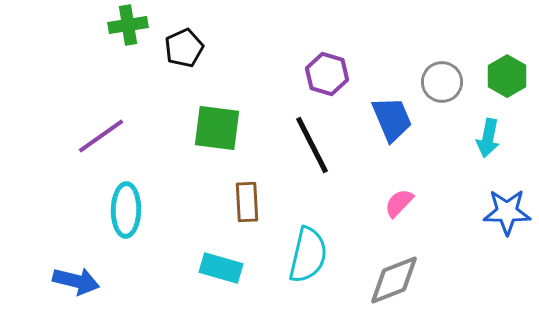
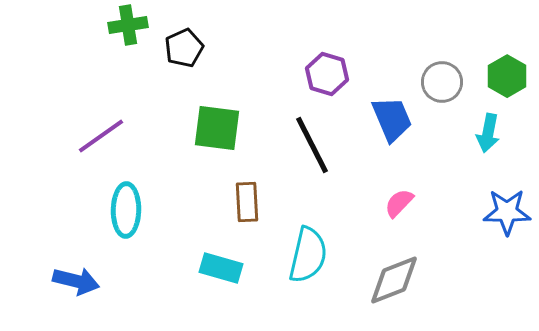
cyan arrow: moved 5 px up
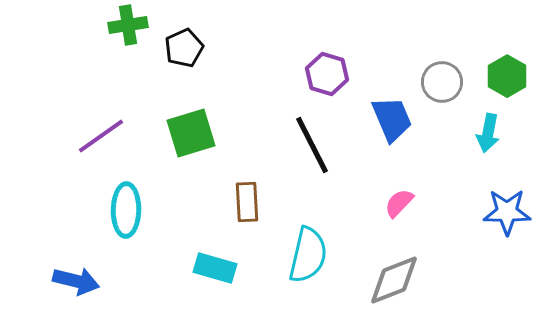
green square: moved 26 px left, 5 px down; rotated 24 degrees counterclockwise
cyan rectangle: moved 6 px left
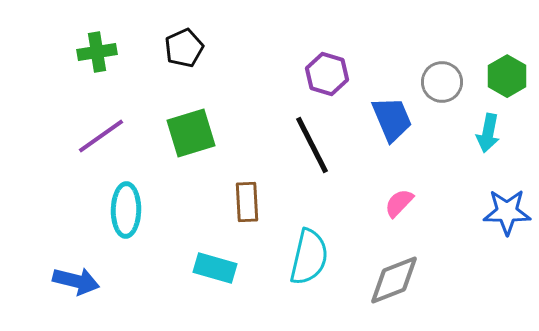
green cross: moved 31 px left, 27 px down
cyan semicircle: moved 1 px right, 2 px down
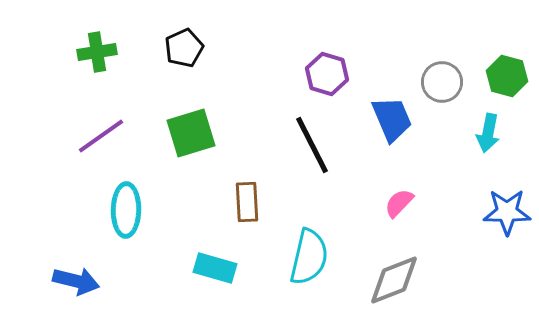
green hexagon: rotated 15 degrees counterclockwise
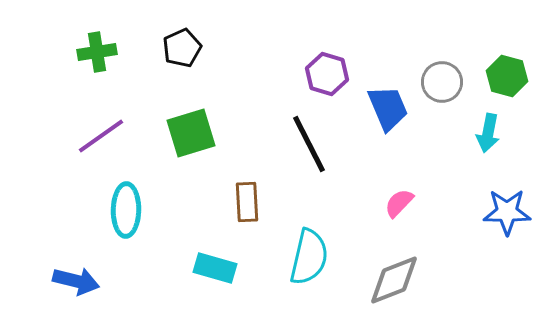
black pentagon: moved 2 px left
blue trapezoid: moved 4 px left, 11 px up
black line: moved 3 px left, 1 px up
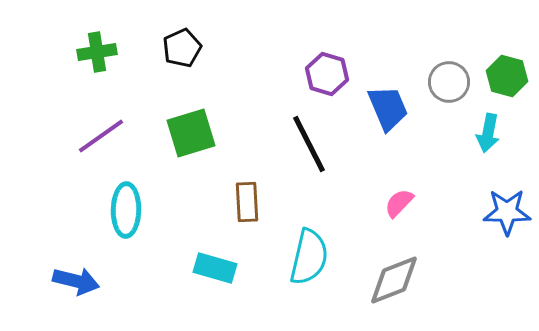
gray circle: moved 7 px right
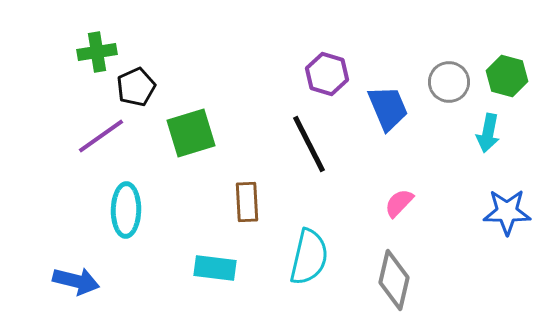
black pentagon: moved 46 px left, 39 px down
cyan rectangle: rotated 9 degrees counterclockwise
gray diamond: rotated 56 degrees counterclockwise
